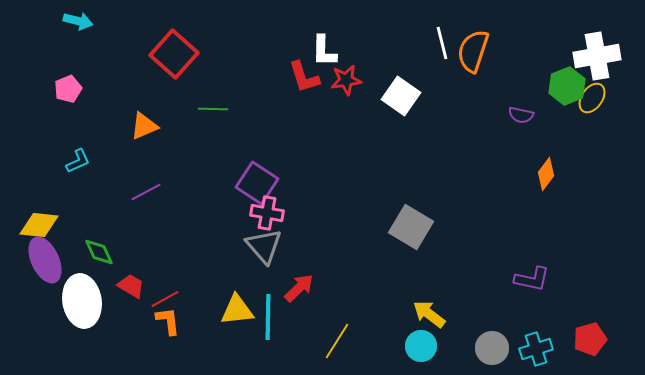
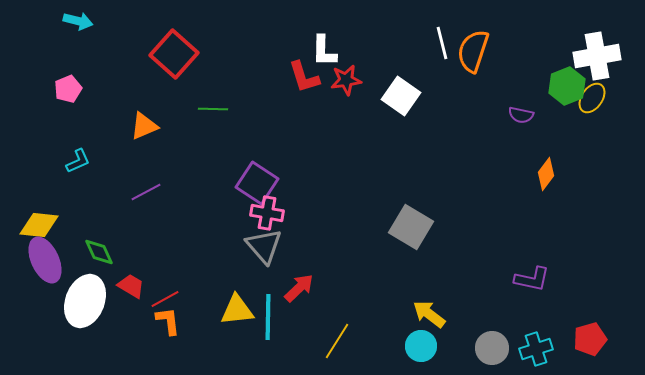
white ellipse: moved 3 px right; rotated 30 degrees clockwise
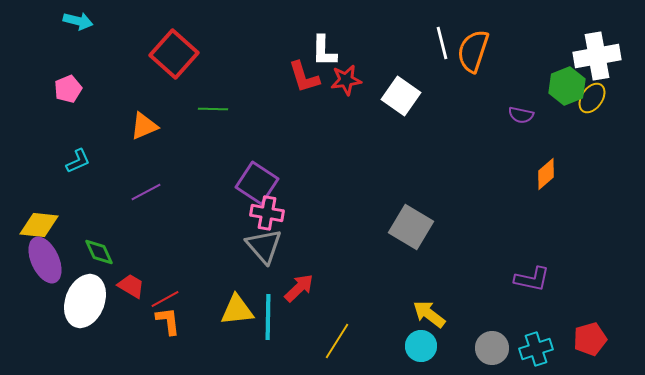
orange diamond: rotated 12 degrees clockwise
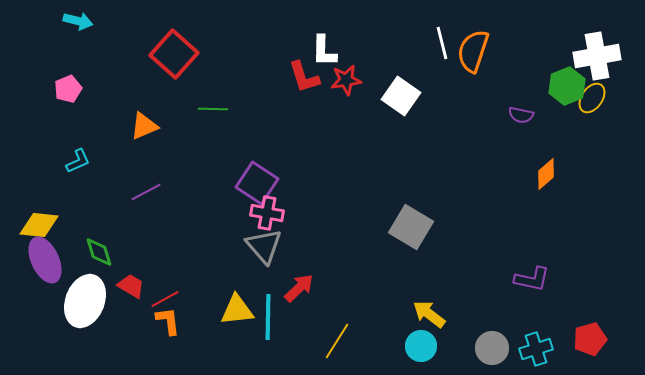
green diamond: rotated 8 degrees clockwise
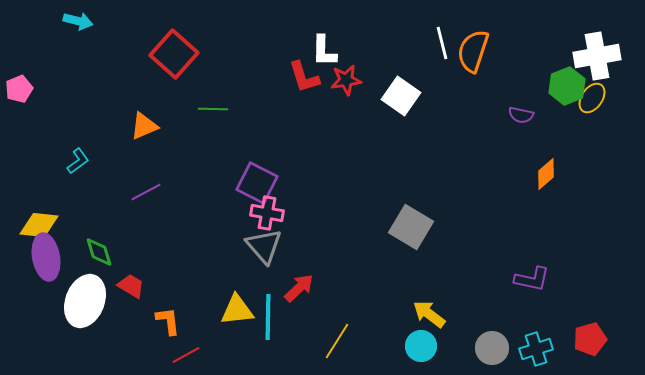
pink pentagon: moved 49 px left
cyan L-shape: rotated 12 degrees counterclockwise
purple square: rotated 6 degrees counterclockwise
purple ellipse: moved 1 px right, 3 px up; rotated 15 degrees clockwise
red line: moved 21 px right, 56 px down
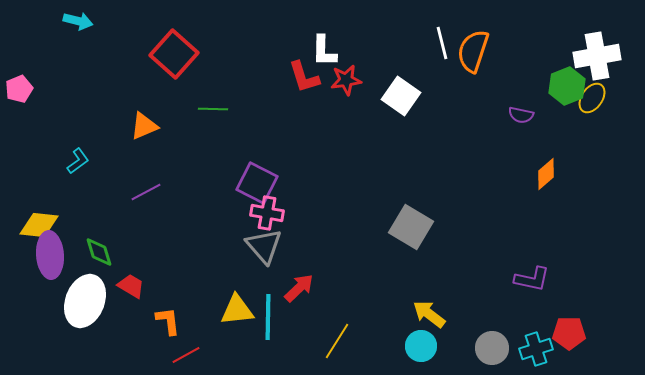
purple ellipse: moved 4 px right, 2 px up; rotated 6 degrees clockwise
red pentagon: moved 21 px left, 6 px up; rotated 16 degrees clockwise
